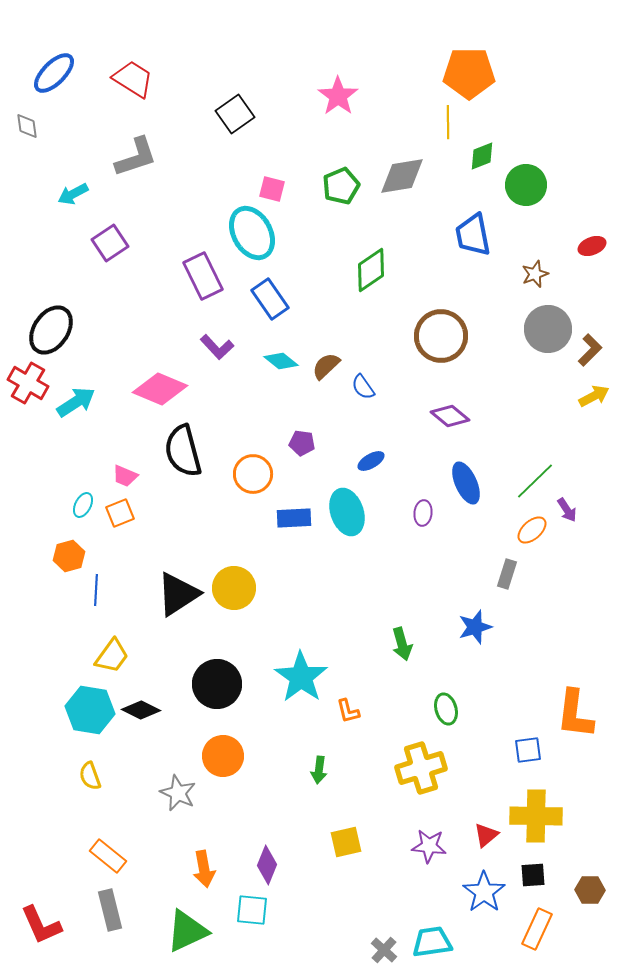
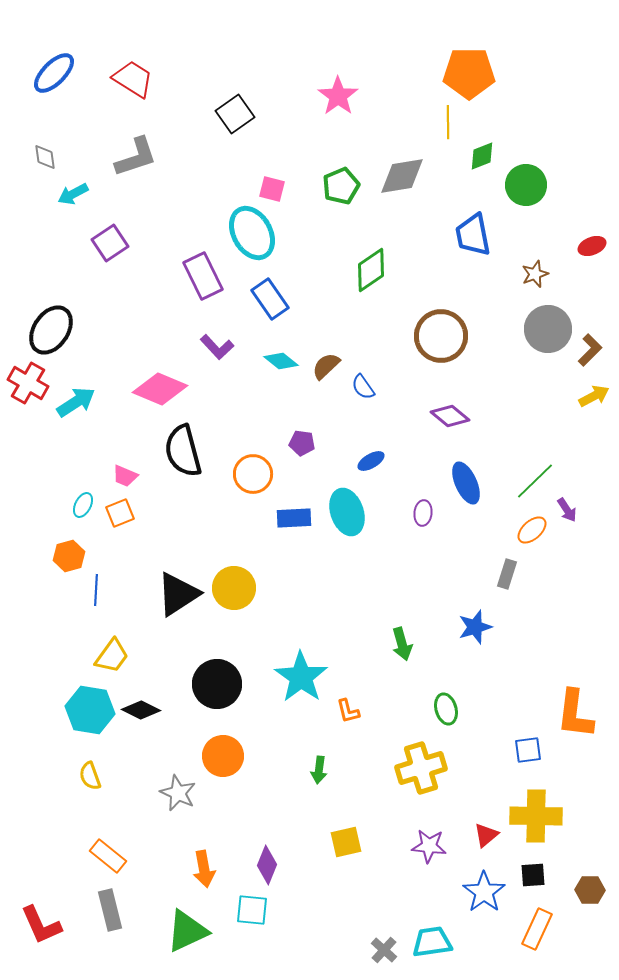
gray diamond at (27, 126): moved 18 px right, 31 px down
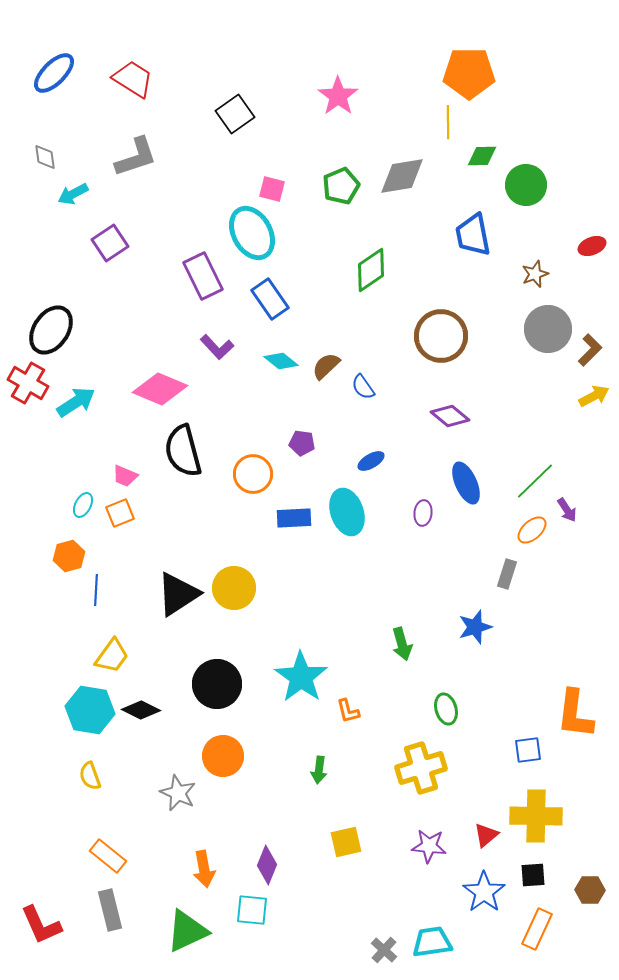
green diamond at (482, 156): rotated 20 degrees clockwise
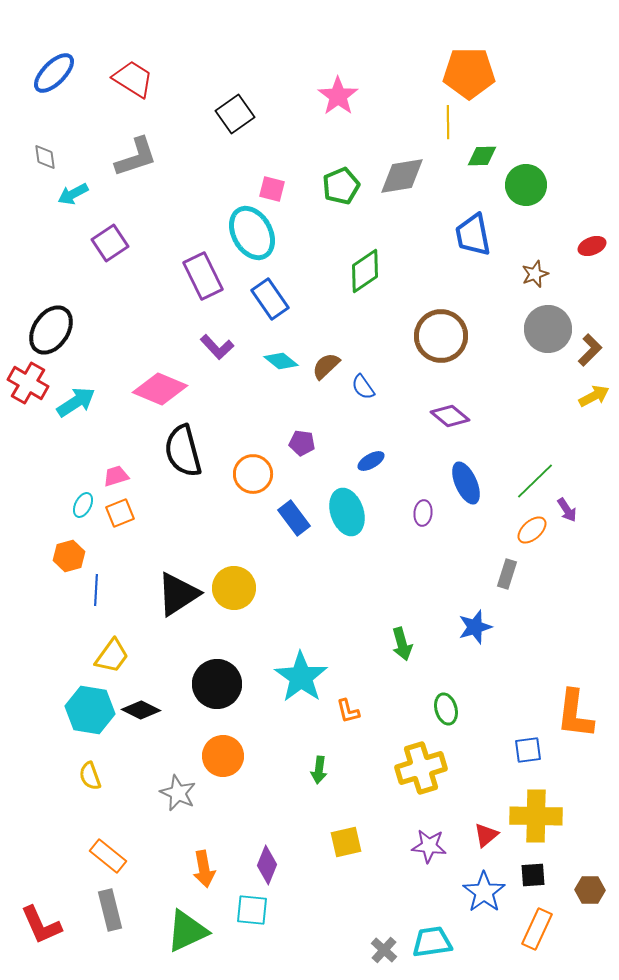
green diamond at (371, 270): moved 6 px left, 1 px down
pink trapezoid at (125, 476): moved 9 px left; rotated 140 degrees clockwise
blue rectangle at (294, 518): rotated 56 degrees clockwise
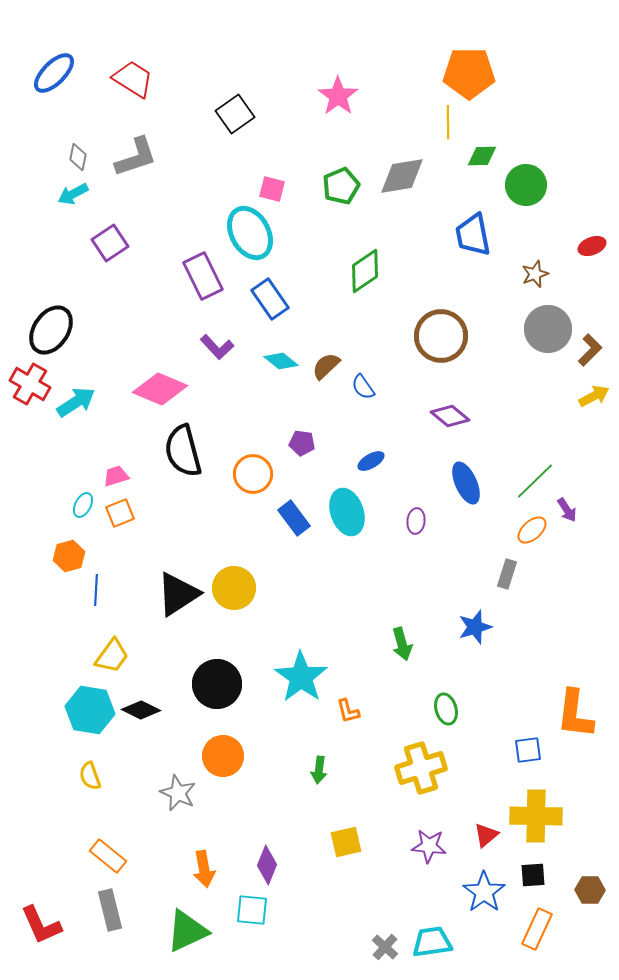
gray diamond at (45, 157): moved 33 px right; rotated 20 degrees clockwise
cyan ellipse at (252, 233): moved 2 px left
red cross at (28, 383): moved 2 px right, 1 px down
purple ellipse at (423, 513): moved 7 px left, 8 px down
gray cross at (384, 950): moved 1 px right, 3 px up
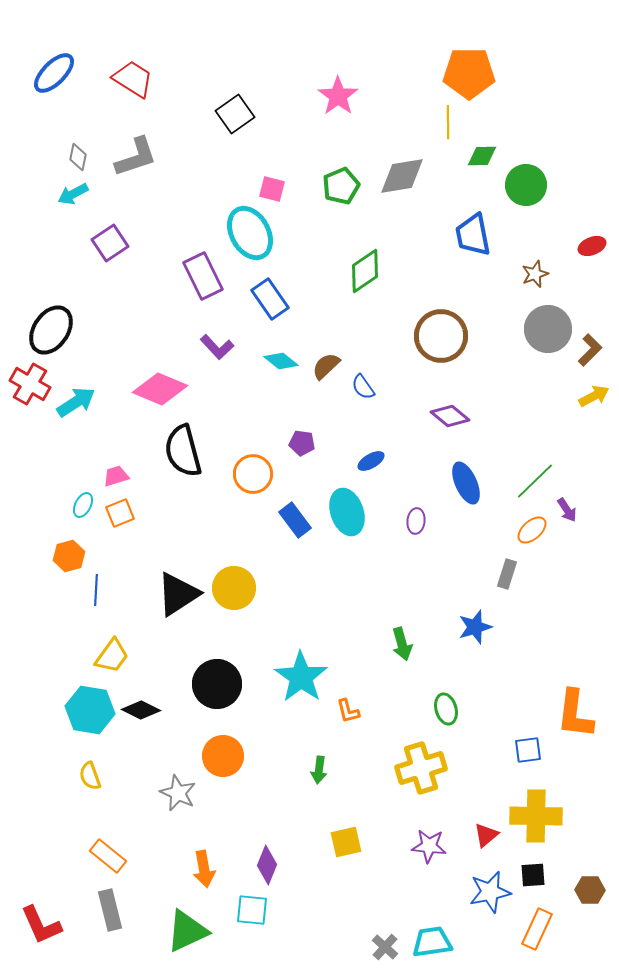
blue rectangle at (294, 518): moved 1 px right, 2 px down
blue star at (484, 892): moved 6 px right; rotated 24 degrees clockwise
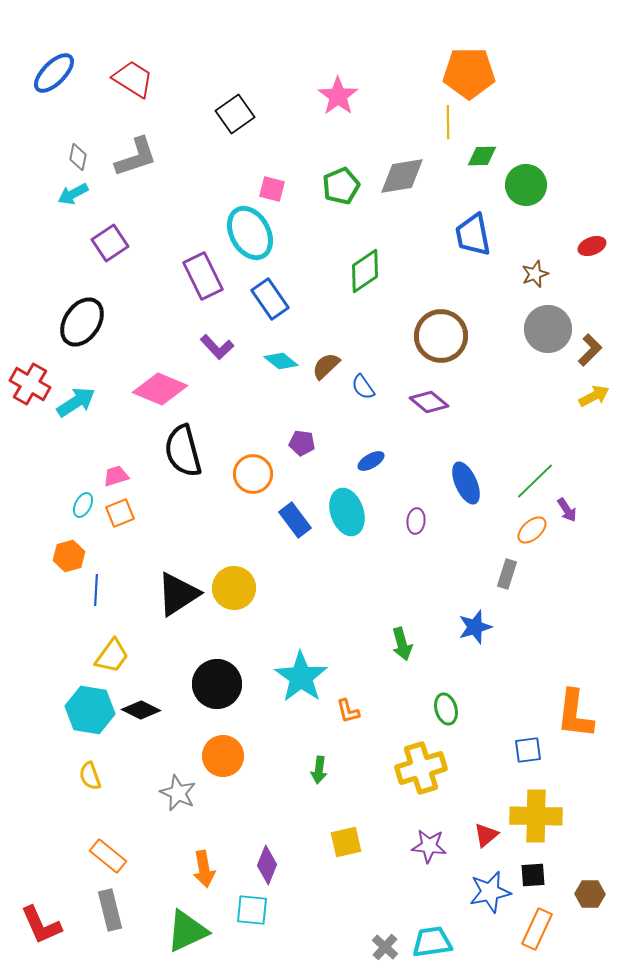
black ellipse at (51, 330): moved 31 px right, 8 px up
purple diamond at (450, 416): moved 21 px left, 14 px up
brown hexagon at (590, 890): moved 4 px down
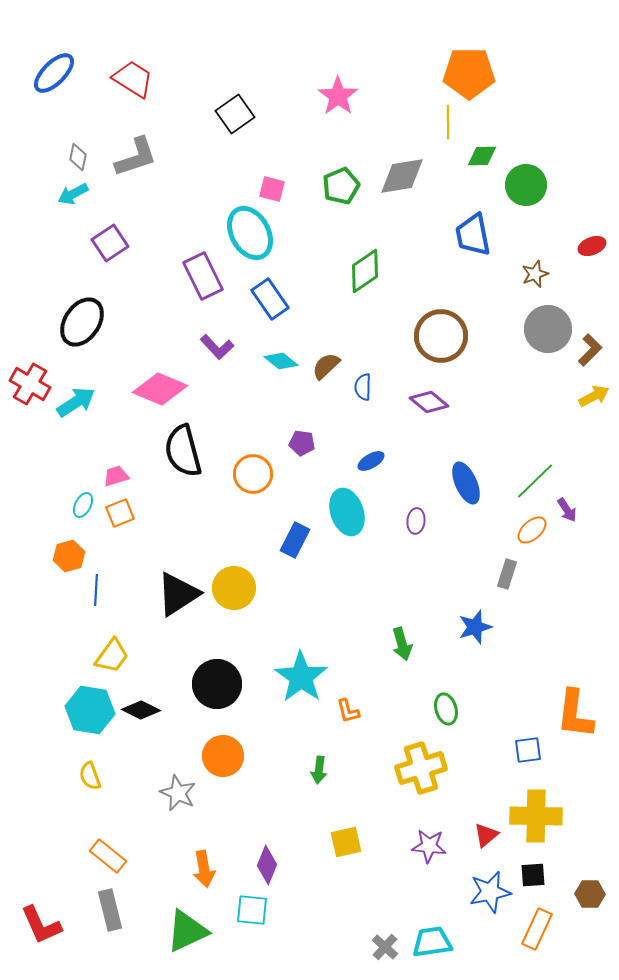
blue semicircle at (363, 387): rotated 36 degrees clockwise
blue rectangle at (295, 520): moved 20 px down; rotated 64 degrees clockwise
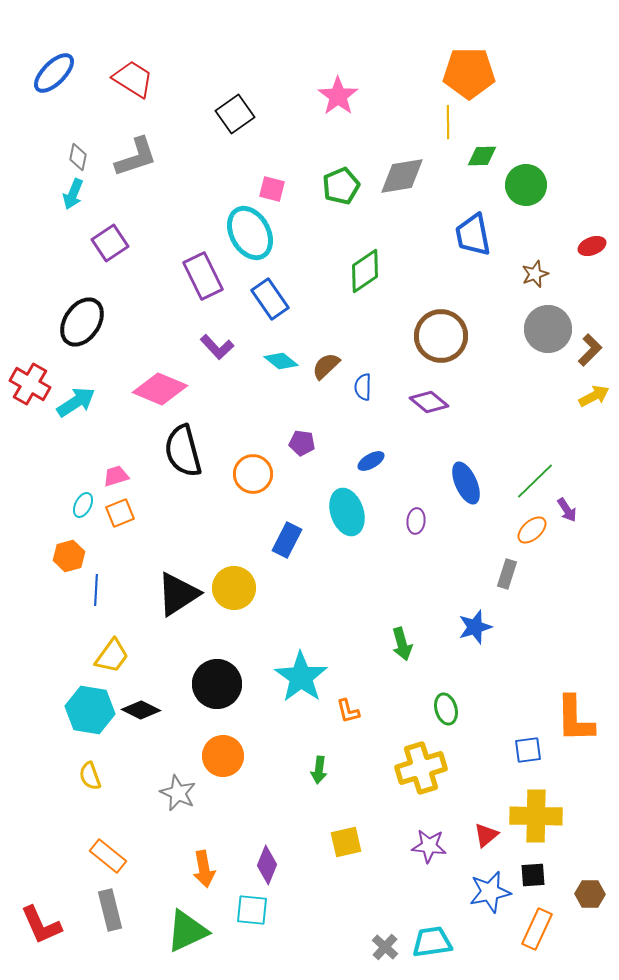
cyan arrow at (73, 194): rotated 40 degrees counterclockwise
blue rectangle at (295, 540): moved 8 px left
orange L-shape at (575, 714): moved 5 px down; rotated 8 degrees counterclockwise
